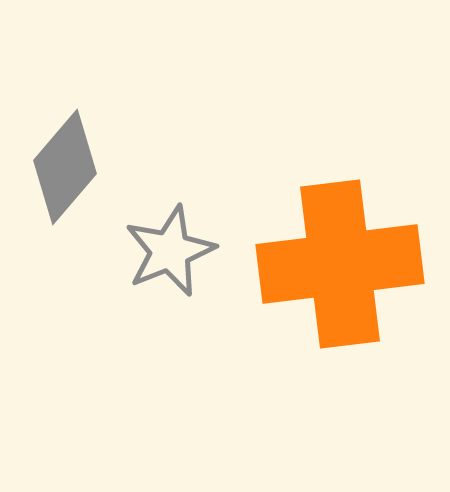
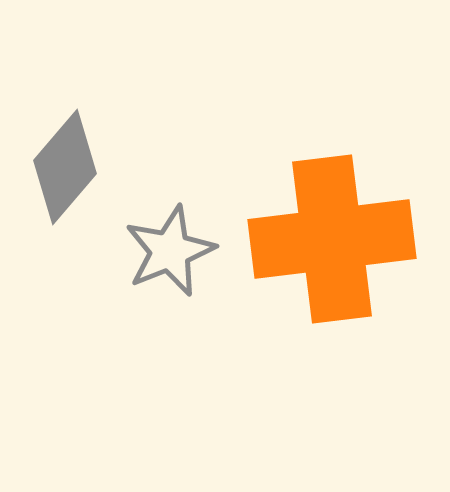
orange cross: moved 8 px left, 25 px up
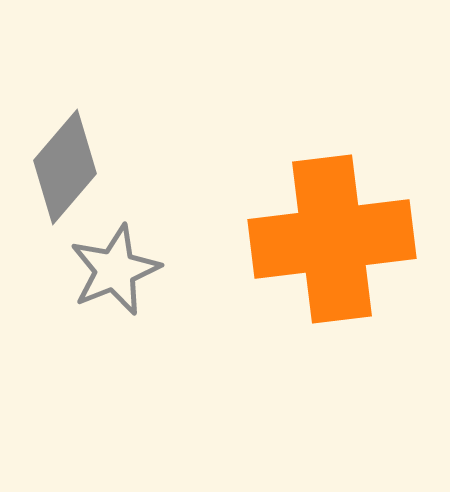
gray star: moved 55 px left, 19 px down
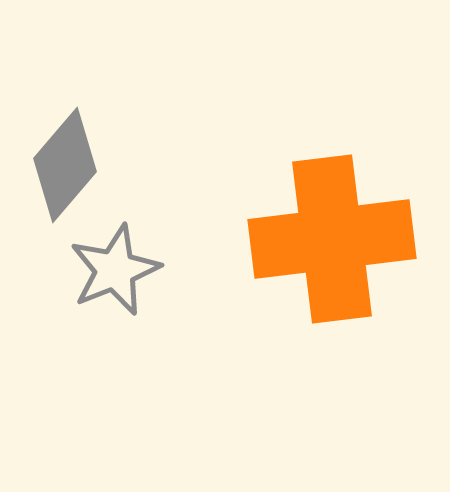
gray diamond: moved 2 px up
